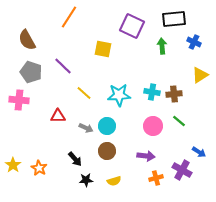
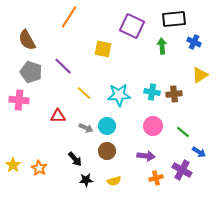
green line: moved 4 px right, 11 px down
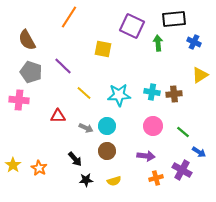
green arrow: moved 4 px left, 3 px up
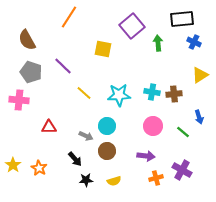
black rectangle: moved 8 px right
purple square: rotated 25 degrees clockwise
red triangle: moved 9 px left, 11 px down
gray arrow: moved 8 px down
blue arrow: moved 35 px up; rotated 40 degrees clockwise
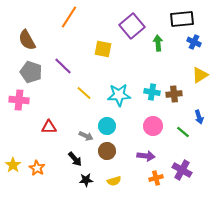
orange star: moved 2 px left
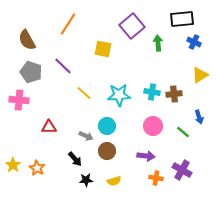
orange line: moved 1 px left, 7 px down
orange cross: rotated 24 degrees clockwise
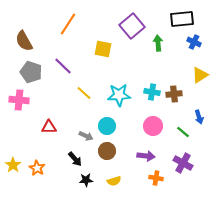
brown semicircle: moved 3 px left, 1 px down
purple cross: moved 1 px right, 7 px up
